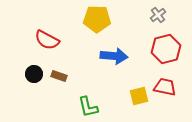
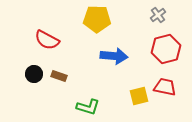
green L-shape: rotated 60 degrees counterclockwise
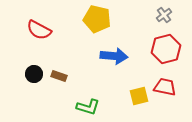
gray cross: moved 6 px right
yellow pentagon: rotated 12 degrees clockwise
red semicircle: moved 8 px left, 10 px up
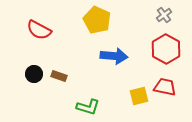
yellow pentagon: moved 1 px down; rotated 12 degrees clockwise
red hexagon: rotated 16 degrees counterclockwise
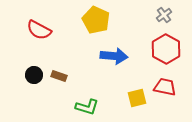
yellow pentagon: moved 1 px left
black circle: moved 1 px down
yellow square: moved 2 px left, 2 px down
green L-shape: moved 1 px left
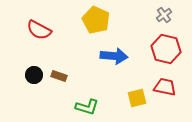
red hexagon: rotated 16 degrees counterclockwise
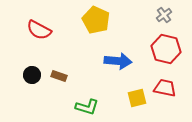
blue arrow: moved 4 px right, 5 px down
black circle: moved 2 px left
red trapezoid: moved 1 px down
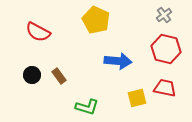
red semicircle: moved 1 px left, 2 px down
brown rectangle: rotated 35 degrees clockwise
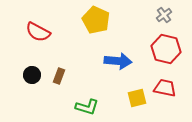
brown rectangle: rotated 56 degrees clockwise
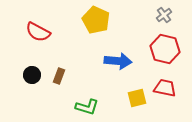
red hexagon: moved 1 px left
